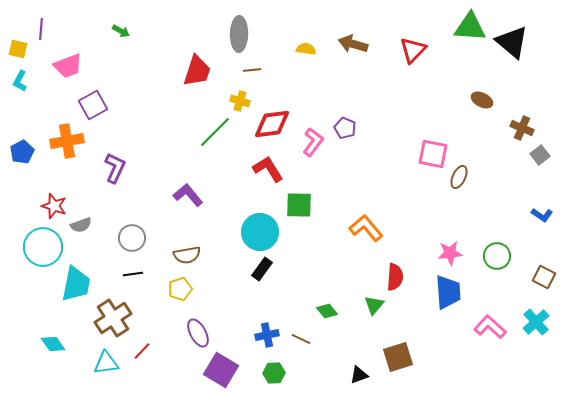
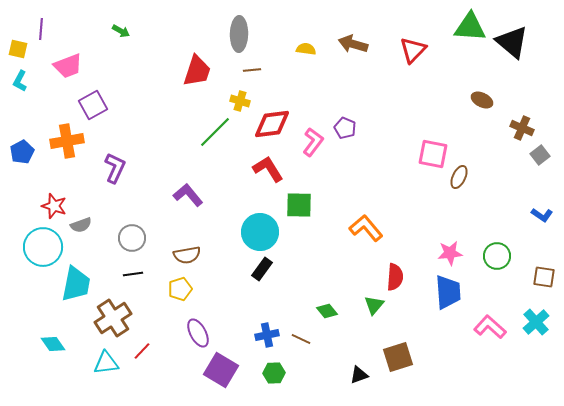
brown square at (544, 277): rotated 20 degrees counterclockwise
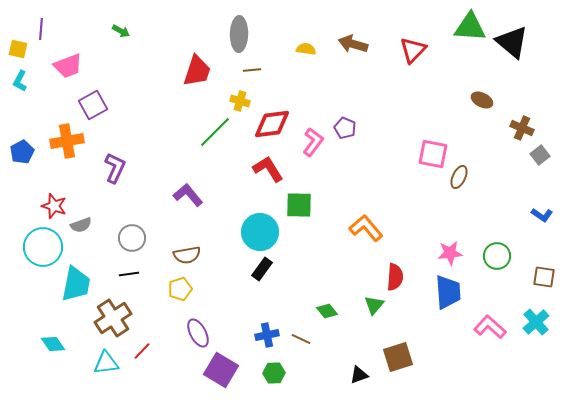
black line at (133, 274): moved 4 px left
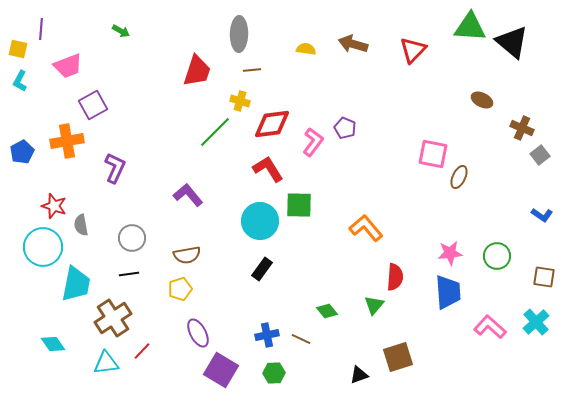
gray semicircle at (81, 225): rotated 100 degrees clockwise
cyan circle at (260, 232): moved 11 px up
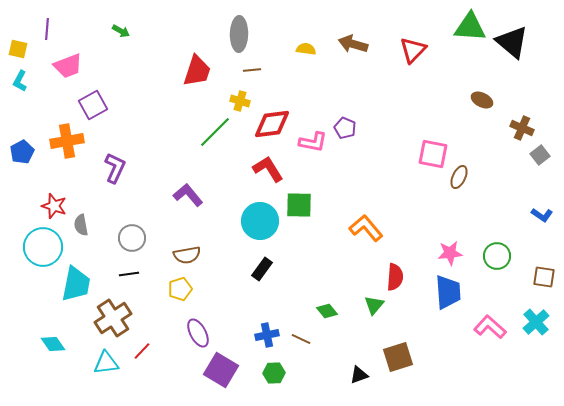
purple line at (41, 29): moved 6 px right
pink L-shape at (313, 142): rotated 64 degrees clockwise
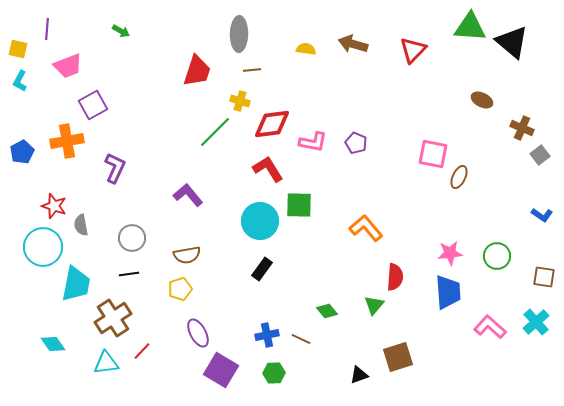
purple pentagon at (345, 128): moved 11 px right, 15 px down
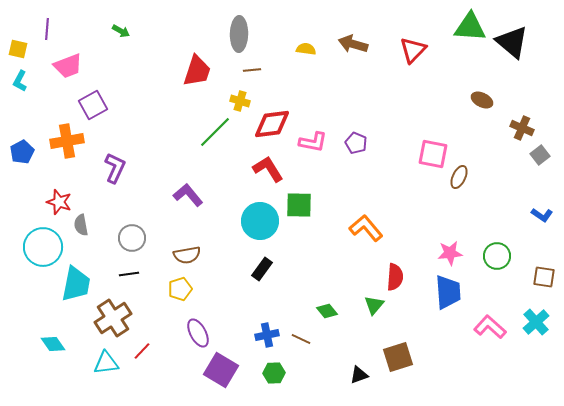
red star at (54, 206): moved 5 px right, 4 px up
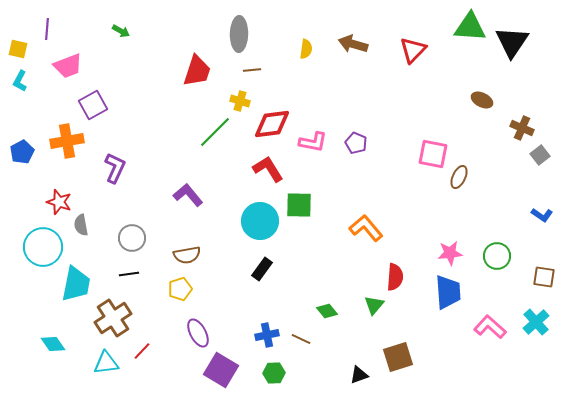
black triangle at (512, 42): rotated 24 degrees clockwise
yellow semicircle at (306, 49): rotated 90 degrees clockwise
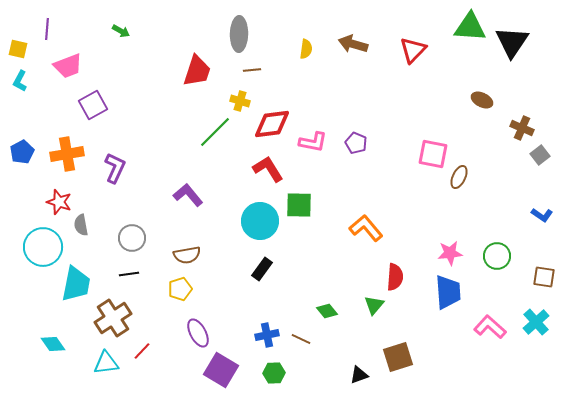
orange cross at (67, 141): moved 13 px down
